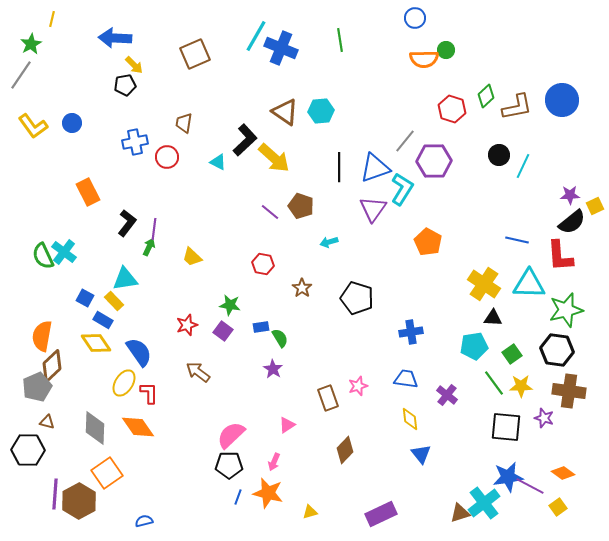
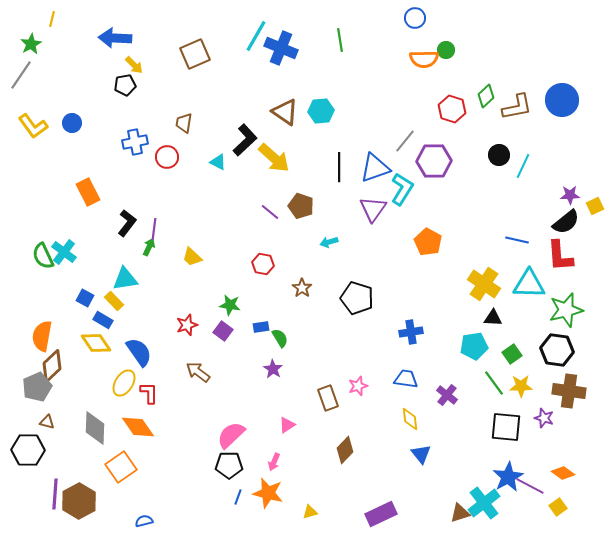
black semicircle at (572, 222): moved 6 px left
orange square at (107, 473): moved 14 px right, 6 px up
blue star at (508, 477): rotated 20 degrees counterclockwise
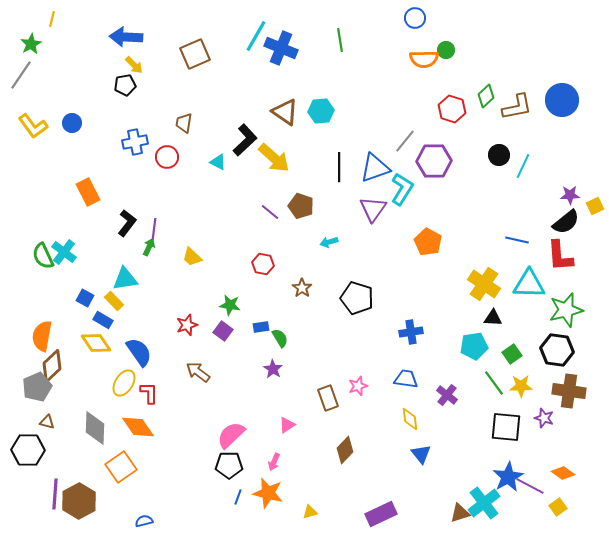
blue arrow at (115, 38): moved 11 px right, 1 px up
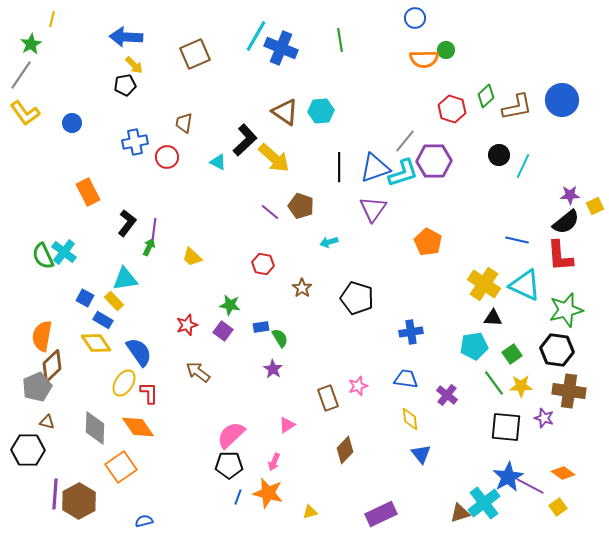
yellow L-shape at (33, 126): moved 8 px left, 13 px up
cyan L-shape at (402, 189): moved 1 px right, 16 px up; rotated 40 degrees clockwise
cyan triangle at (529, 284): moved 4 px left, 1 px down; rotated 24 degrees clockwise
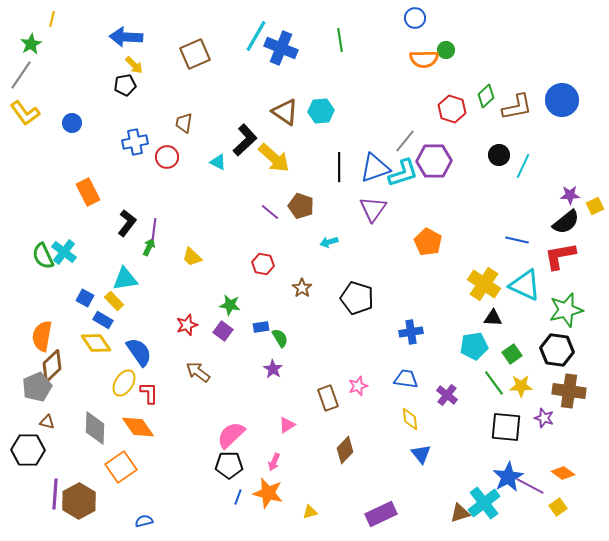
red L-shape at (560, 256): rotated 84 degrees clockwise
